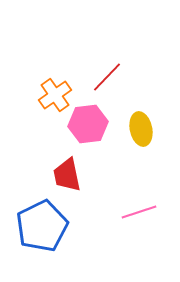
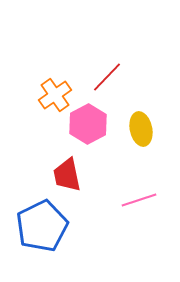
pink hexagon: rotated 21 degrees counterclockwise
pink line: moved 12 px up
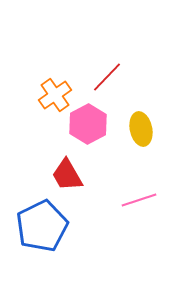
red trapezoid: rotated 18 degrees counterclockwise
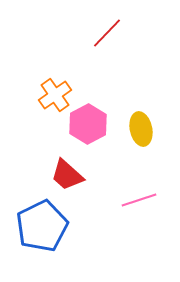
red line: moved 44 px up
red trapezoid: rotated 18 degrees counterclockwise
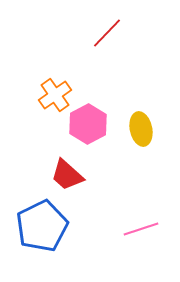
pink line: moved 2 px right, 29 px down
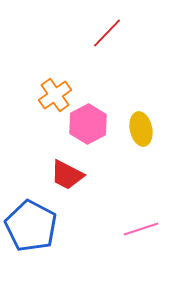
red trapezoid: rotated 15 degrees counterclockwise
blue pentagon: moved 11 px left; rotated 18 degrees counterclockwise
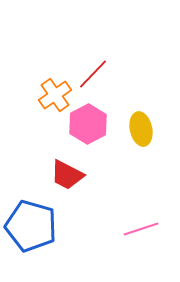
red line: moved 14 px left, 41 px down
blue pentagon: rotated 12 degrees counterclockwise
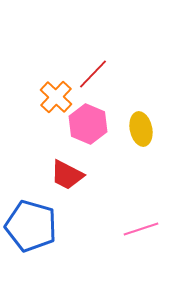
orange cross: moved 1 px right, 2 px down; rotated 12 degrees counterclockwise
pink hexagon: rotated 9 degrees counterclockwise
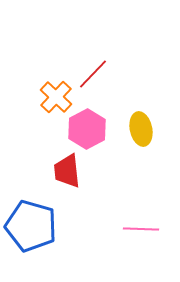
pink hexagon: moved 1 px left, 5 px down; rotated 9 degrees clockwise
red trapezoid: moved 4 px up; rotated 57 degrees clockwise
pink line: rotated 20 degrees clockwise
